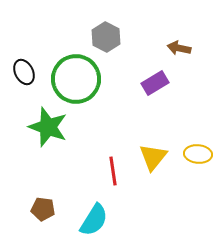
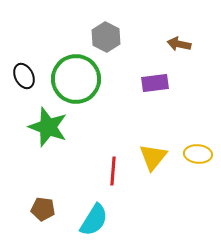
brown arrow: moved 4 px up
black ellipse: moved 4 px down
purple rectangle: rotated 24 degrees clockwise
red line: rotated 12 degrees clockwise
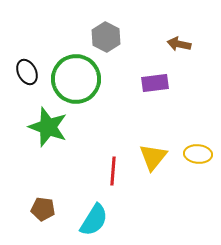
black ellipse: moved 3 px right, 4 px up
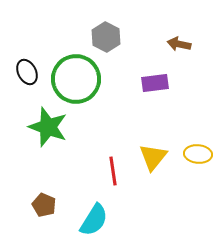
red line: rotated 12 degrees counterclockwise
brown pentagon: moved 1 px right, 4 px up; rotated 15 degrees clockwise
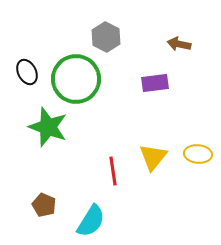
cyan semicircle: moved 3 px left, 1 px down
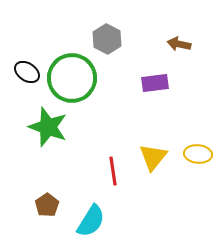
gray hexagon: moved 1 px right, 2 px down
black ellipse: rotated 30 degrees counterclockwise
green circle: moved 4 px left, 1 px up
brown pentagon: moved 3 px right; rotated 15 degrees clockwise
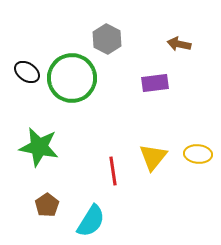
green star: moved 9 px left, 20 px down; rotated 9 degrees counterclockwise
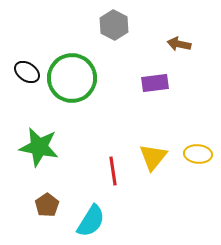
gray hexagon: moved 7 px right, 14 px up
